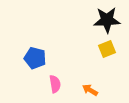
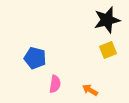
black star: rotated 12 degrees counterclockwise
yellow square: moved 1 px right, 1 px down
pink semicircle: rotated 18 degrees clockwise
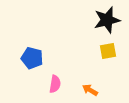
yellow square: moved 1 px down; rotated 12 degrees clockwise
blue pentagon: moved 3 px left
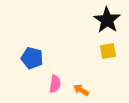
black star: rotated 24 degrees counterclockwise
orange arrow: moved 9 px left
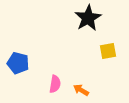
black star: moved 19 px left, 2 px up; rotated 8 degrees clockwise
blue pentagon: moved 14 px left, 5 px down
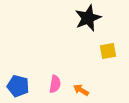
black star: rotated 8 degrees clockwise
blue pentagon: moved 23 px down
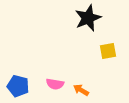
pink semicircle: rotated 90 degrees clockwise
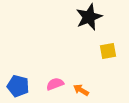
black star: moved 1 px right, 1 px up
pink semicircle: rotated 150 degrees clockwise
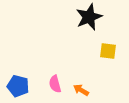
yellow square: rotated 18 degrees clockwise
pink semicircle: rotated 84 degrees counterclockwise
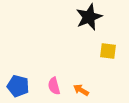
pink semicircle: moved 1 px left, 2 px down
